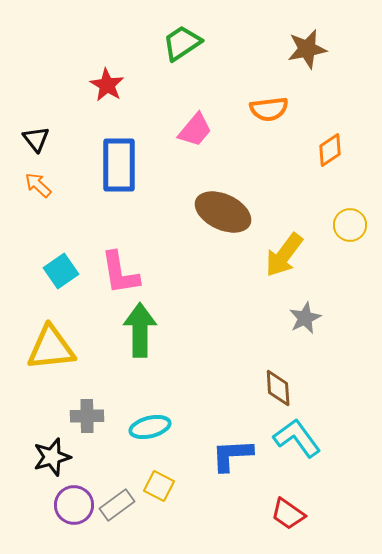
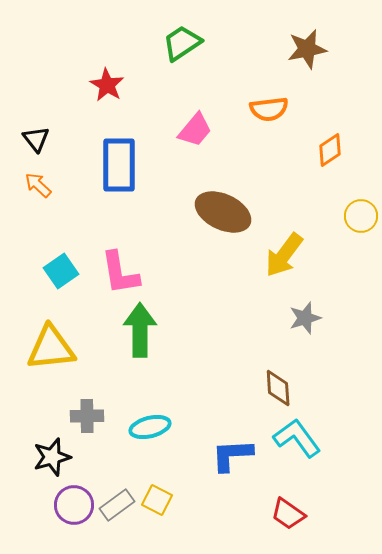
yellow circle: moved 11 px right, 9 px up
gray star: rotated 8 degrees clockwise
yellow square: moved 2 px left, 14 px down
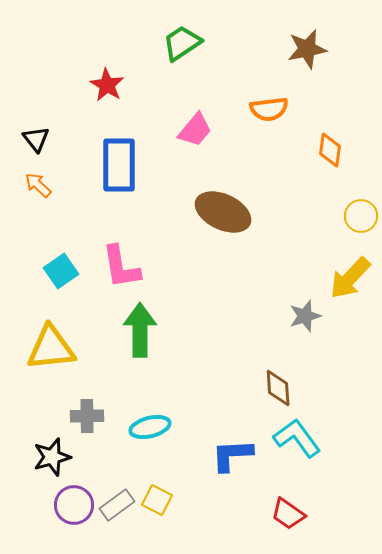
orange diamond: rotated 48 degrees counterclockwise
yellow arrow: moved 66 px right, 23 px down; rotated 6 degrees clockwise
pink L-shape: moved 1 px right, 6 px up
gray star: moved 2 px up
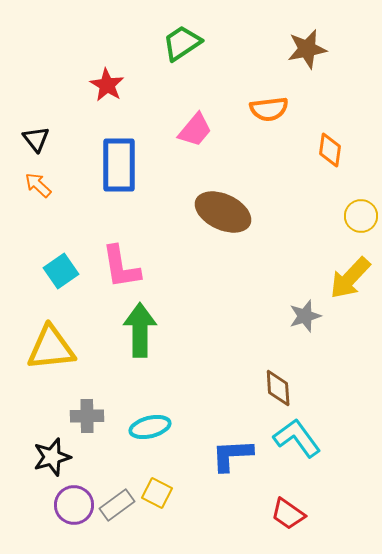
yellow square: moved 7 px up
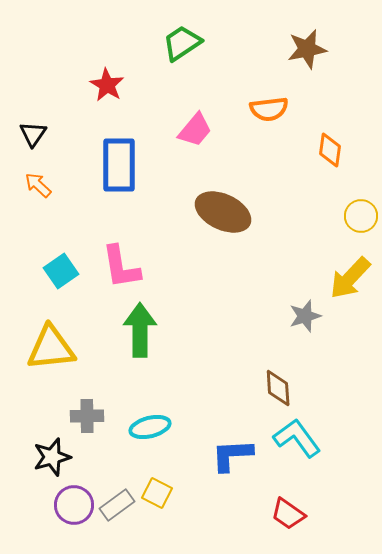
black triangle: moved 3 px left, 5 px up; rotated 12 degrees clockwise
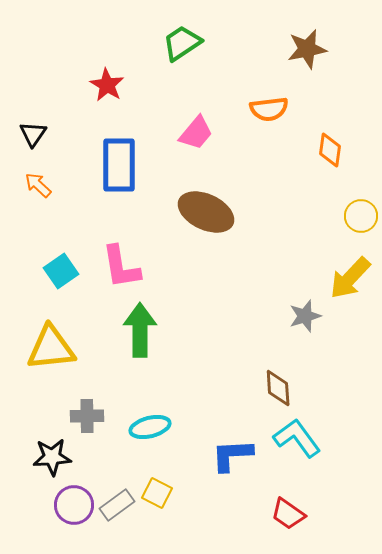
pink trapezoid: moved 1 px right, 3 px down
brown ellipse: moved 17 px left
black star: rotated 12 degrees clockwise
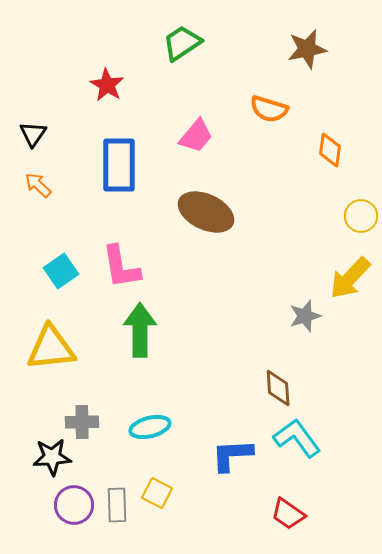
orange semicircle: rotated 24 degrees clockwise
pink trapezoid: moved 3 px down
gray cross: moved 5 px left, 6 px down
gray rectangle: rotated 56 degrees counterclockwise
